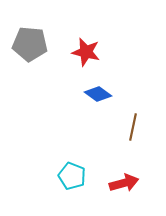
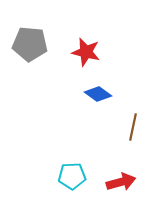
cyan pentagon: rotated 24 degrees counterclockwise
red arrow: moved 3 px left, 1 px up
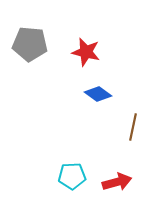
red arrow: moved 4 px left
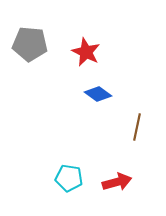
red star: rotated 12 degrees clockwise
brown line: moved 4 px right
cyan pentagon: moved 3 px left, 2 px down; rotated 12 degrees clockwise
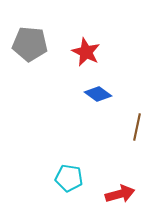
red arrow: moved 3 px right, 12 px down
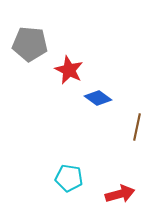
red star: moved 17 px left, 18 px down
blue diamond: moved 4 px down
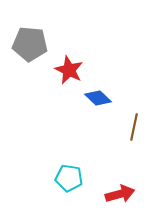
blue diamond: rotated 8 degrees clockwise
brown line: moved 3 px left
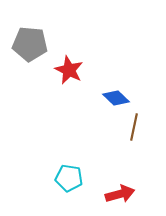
blue diamond: moved 18 px right
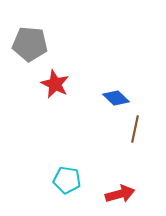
red star: moved 14 px left, 14 px down
brown line: moved 1 px right, 2 px down
cyan pentagon: moved 2 px left, 2 px down
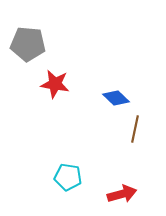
gray pentagon: moved 2 px left
red star: rotated 16 degrees counterclockwise
cyan pentagon: moved 1 px right, 3 px up
red arrow: moved 2 px right
